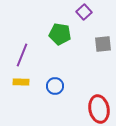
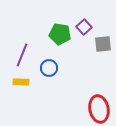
purple square: moved 15 px down
blue circle: moved 6 px left, 18 px up
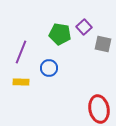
gray square: rotated 18 degrees clockwise
purple line: moved 1 px left, 3 px up
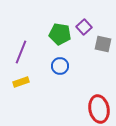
blue circle: moved 11 px right, 2 px up
yellow rectangle: rotated 21 degrees counterclockwise
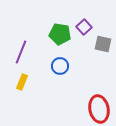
yellow rectangle: moved 1 px right; rotated 49 degrees counterclockwise
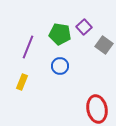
gray square: moved 1 px right, 1 px down; rotated 24 degrees clockwise
purple line: moved 7 px right, 5 px up
red ellipse: moved 2 px left
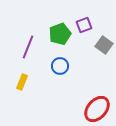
purple square: moved 2 px up; rotated 21 degrees clockwise
green pentagon: rotated 30 degrees counterclockwise
red ellipse: rotated 52 degrees clockwise
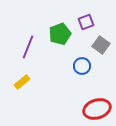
purple square: moved 2 px right, 3 px up
gray square: moved 3 px left
blue circle: moved 22 px right
yellow rectangle: rotated 28 degrees clockwise
red ellipse: rotated 32 degrees clockwise
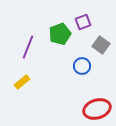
purple square: moved 3 px left
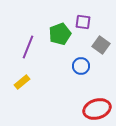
purple square: rotated 28 degrees clockwise
blue circle: moved 1 px left
